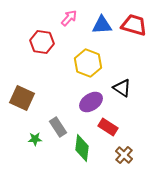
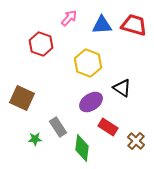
red hexagon: moved 1 px left, 2 px down; rotated 10 degrees clockwise
brown cross: moved 12 px right, 14 px up
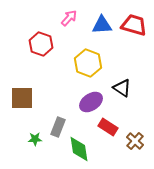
brown square: rotated 25 degrees counterclockwise
gray rectangle: rotated 54 degrees clockwise
brown cross: moved 1 px left
green diamond: moved 3 px left, 1 px down; rotated 16 degrees counterclockwise
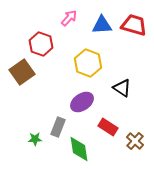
brown square: moved 26 px up; rotated 35 degrees counterclockwise
purple ellipse: moved 9 px left
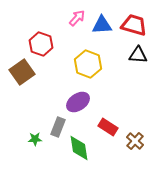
pink arrow: moved 8 px right
yellow hexagon: moved 1 px down
black triangle: moved 16 px right, 33 px up; rotated 30 degrees counterclockwise
purple ellipse: moved 4 px left
green diamond: moved 1 px up
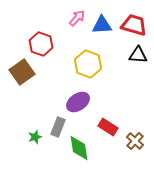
green star: moved 2 px up; rotated 16 degrees counterclockwise
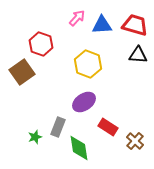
red trapezoid: moved 1 px right
purple ellipse: moved 6 px right
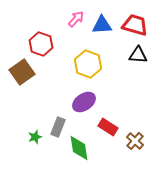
pink arrow: moved 1 px left, 1 px down
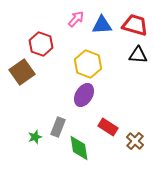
purple ellipse: moved 7 px up; rotated 25 degrees counterclockwise
